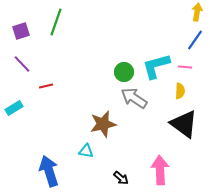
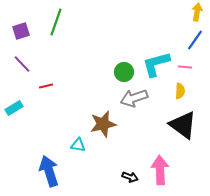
cyan L-shape: moved 2 px up
gray arrow: rotated 52 degrees counterclockwise
black triangle: moved 1 px left, 1 px down
cyan triangle: moved 8 px left, 6 px up
black arrow: moved 9 px right, 1 px up; rotated 21 degrees counterclockwise
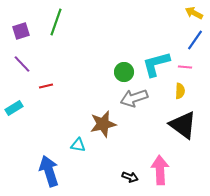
yellow arrow: moved 3 px left, 1 px down; rotated 72 degrees counterclockwise
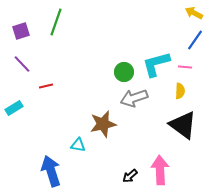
blue arrow: moved 2 px right
black arrow: moved 1 px up; rotated 119 degrees clockwise
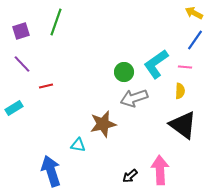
cyan L-shape: rotated 20 degrees counterclockwise
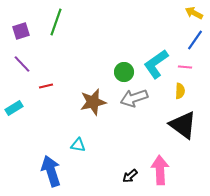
brown star: moved 10 px left, 22 px up
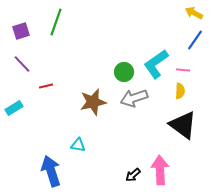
pink line: moved 2 px left, 3 px down
black arrow: moved 3 px right, 1 px up
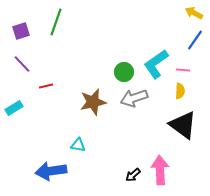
blue arrow: rotated 80 degrees counterclockwise
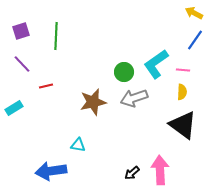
green line: moved 14 px down; rotated 16 degrees counterclockwise
yellow semicircle: moved 2 px right, 1 px down
black arrow: moved 1 px left, 2 px up
